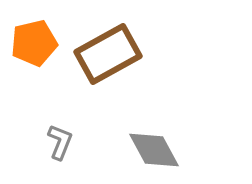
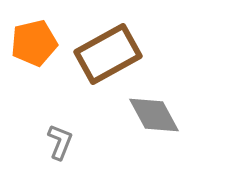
gray diamond: moved 35 px up
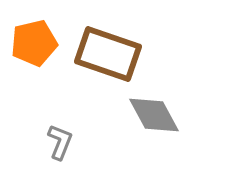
brown rectangle: rotated 48 degrees clockwise
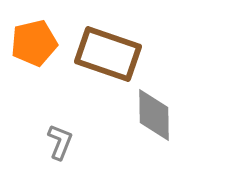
gray diamond: rotated 28 degrees clockwise
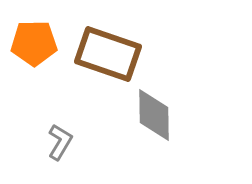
orange pentagon: rotated 12 degrees clockwise
gray L-shape: rotated 9 degrees clockwise
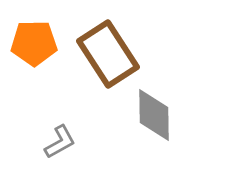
brown rectangle: rotated 38 degrees clockwise
gray L-shape: rotated 30 degrees clockwise
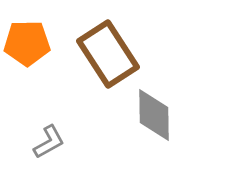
orange pentagon: moved 7 px left
gray L-shape: moved 11 px left
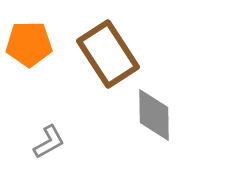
orange pentagon: moved 2 px right, 1 px down
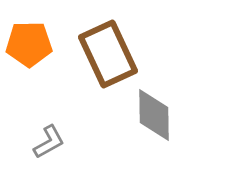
brown rectangle: rotated 8 degrees clockwise
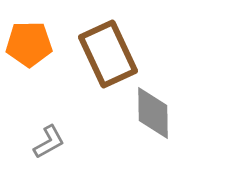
gray diamond: moved 1 px left, 2 px up
